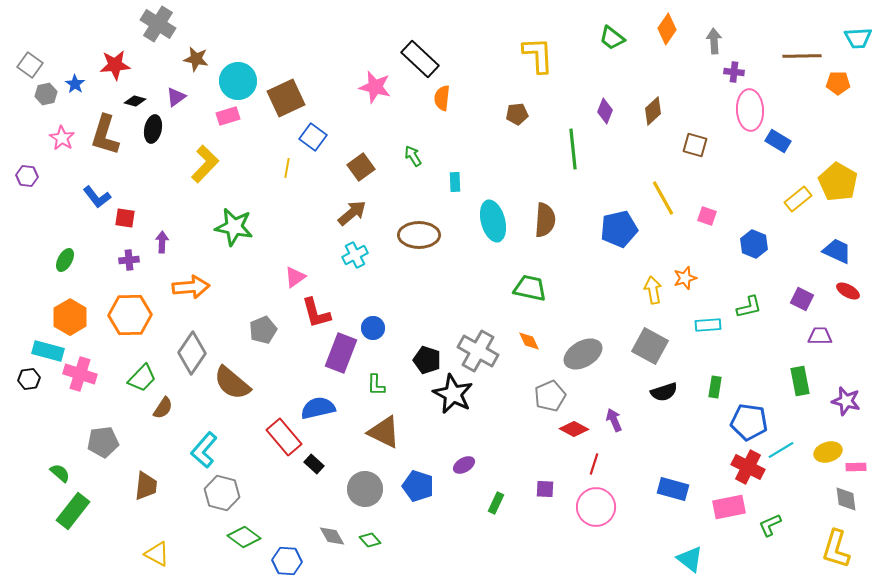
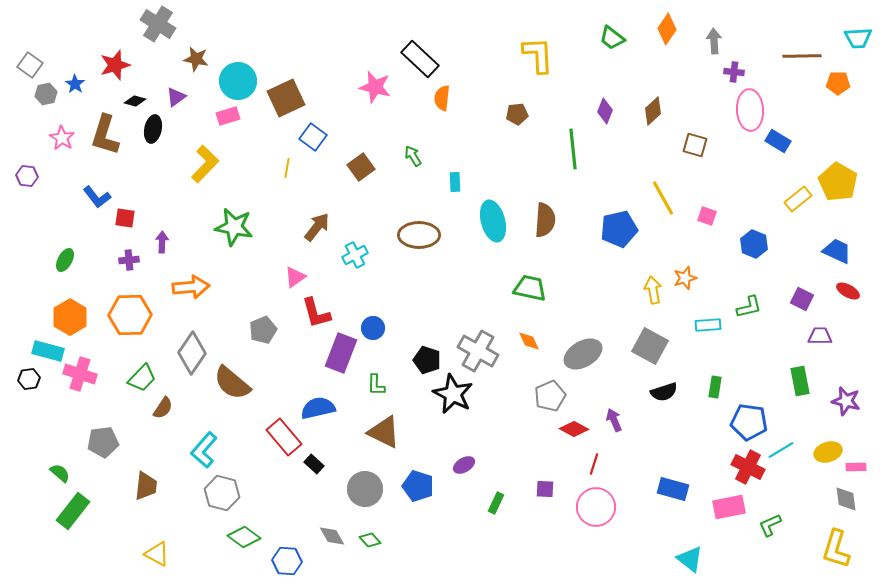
red star at (115, 65): rotated 12 degrees counterclockwise
brown arrow at (352, 213): moved 35 px left, 14 px down; rotated 12 degrees counterclockwise
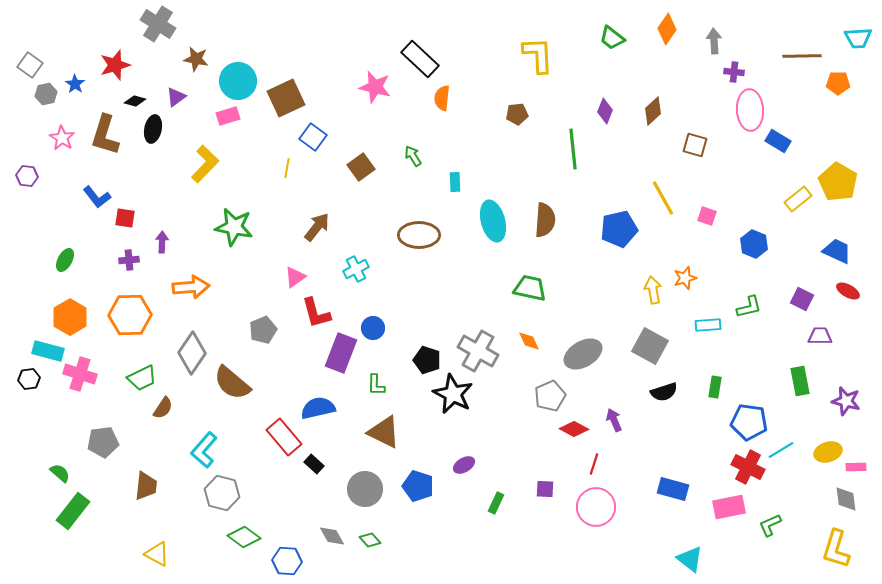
cyan cross at (355, 255): moved 1 px right, 14 px down
green trapezoid at (142, 378): rotated 20 degrees clockwise
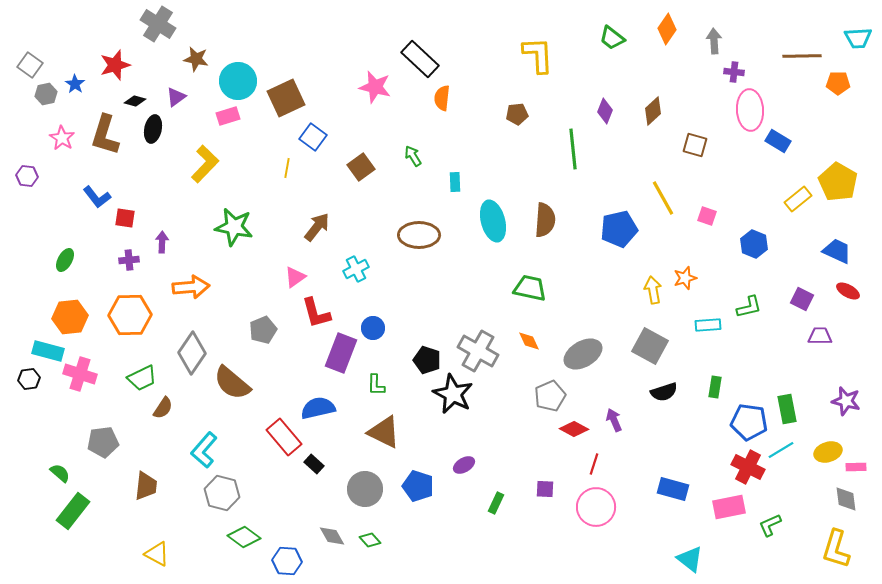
orange hexagon at (70, 317): rotated 24 degrees clockwise
green rectangle at (800, 381): moved 13 px left, 28 px down
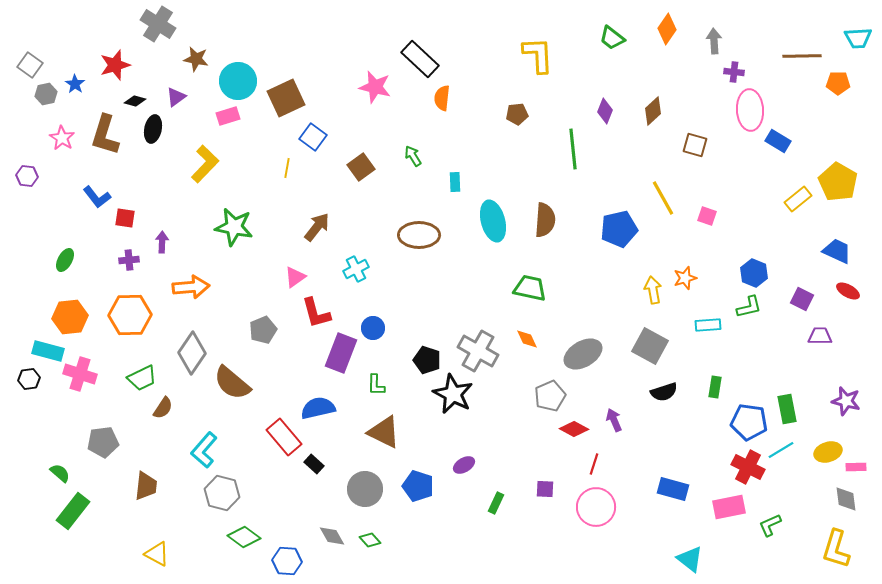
blue hexagon at (754, 244): moved 29 px down
orange diamond at (529, 341): moved 2 px left, 2 px up
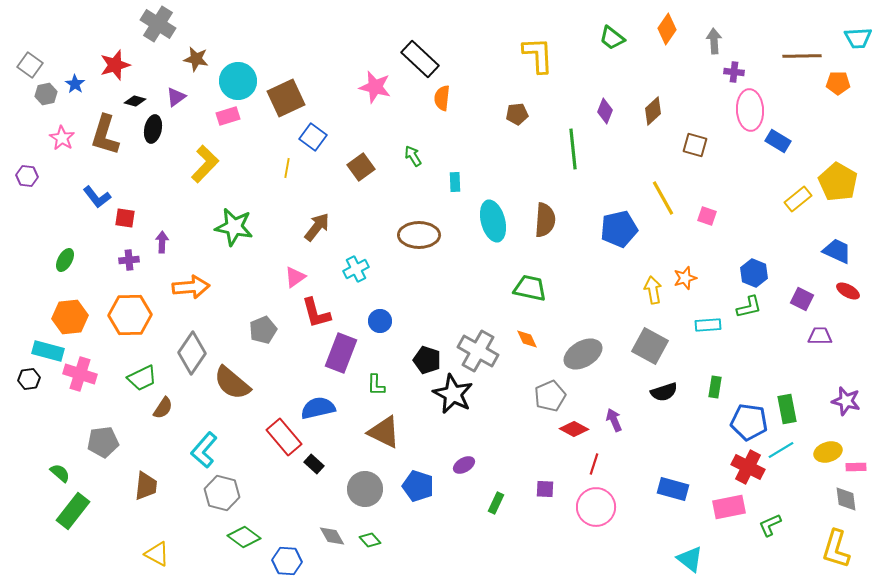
blue circle at (373, 328): moved 7 px right, 7 px up
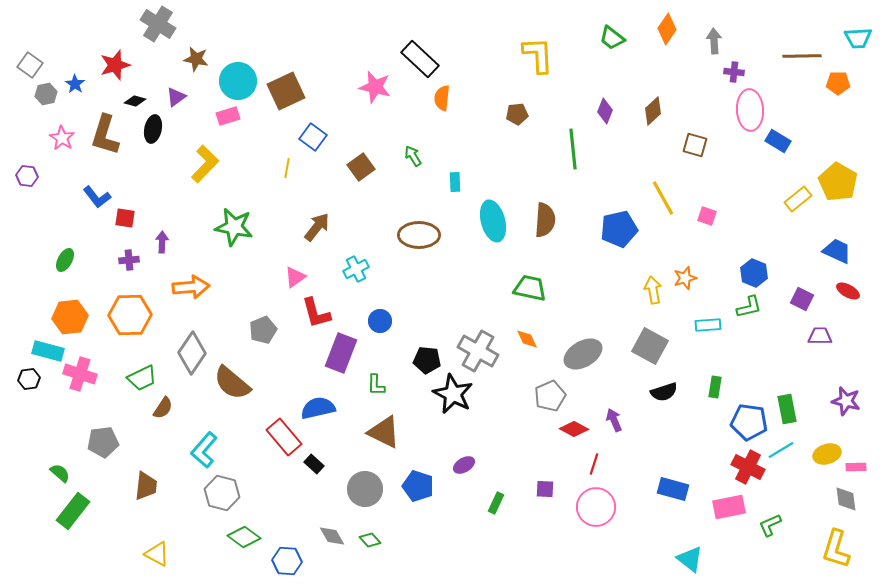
brown square at (286, 98): moved 7 px up
black pentagon at (427, 360): rotated 12 degrees counterclockwise
yellow ellipse at (828, 452): moved 1 px left, 2 px down
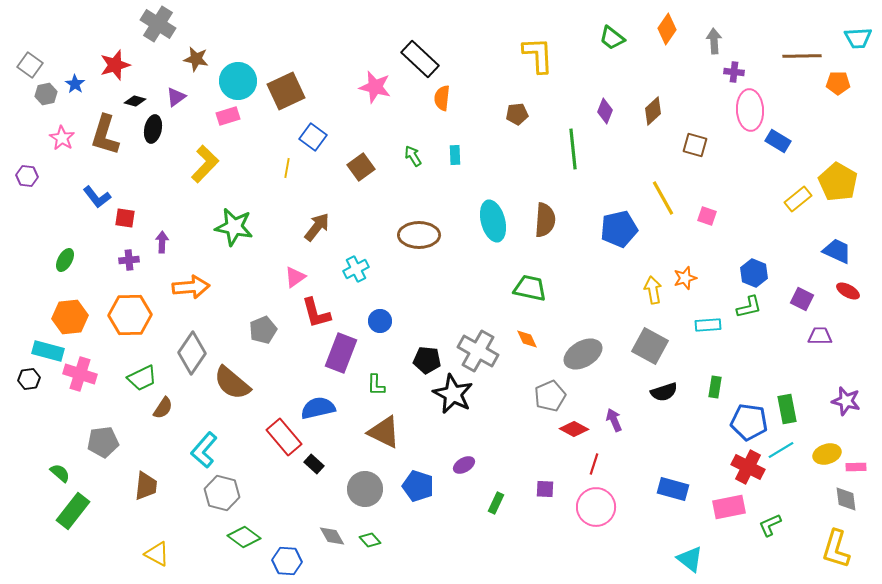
cyan rectangle at (455, 182): moved 27 px up
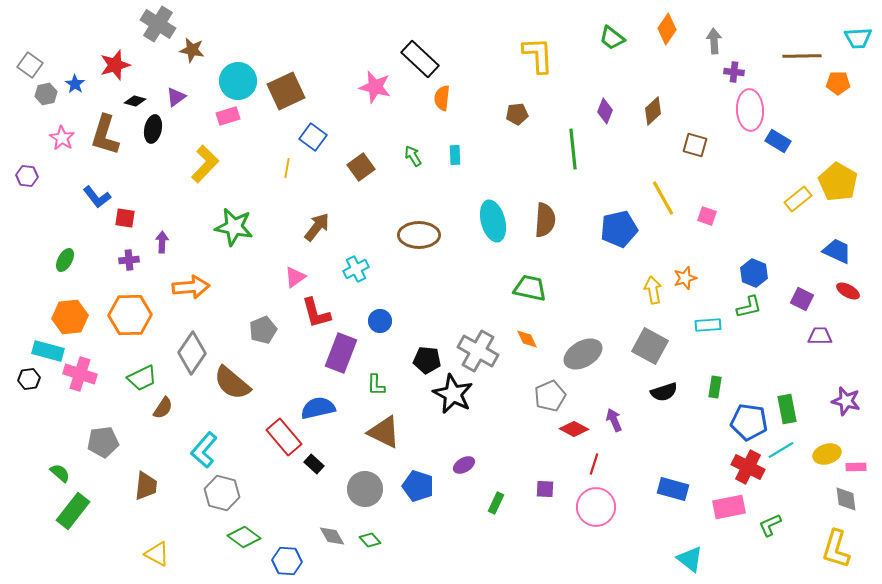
brown star at (196, 59): moved 4 px left, 9 px up
